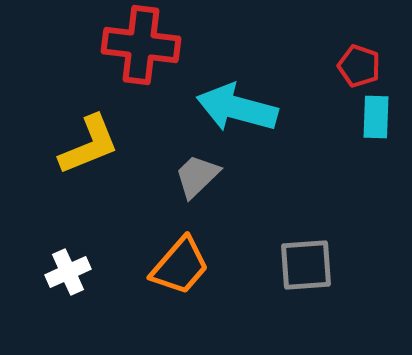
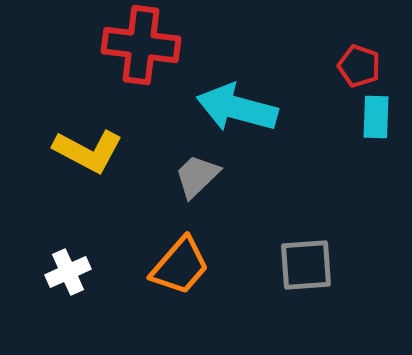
yellow L-shape: moved 1 px left, 6 px down; rotated 50 degrees clockwise
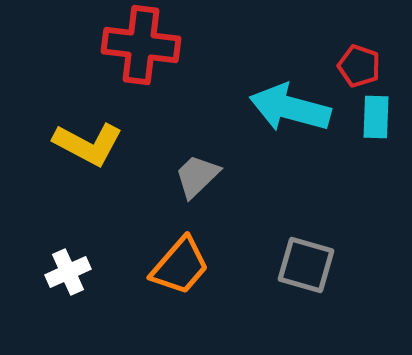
cyan arrow: moved 53 px right
yellow L-shape: moved 7 px up
gray square: rotated 20 degrees clockwise
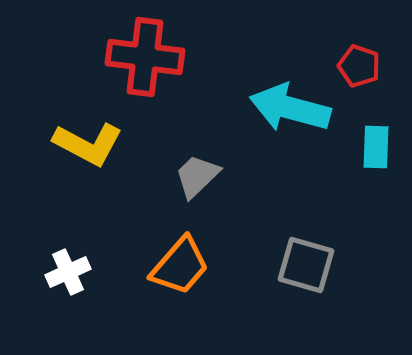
red cross: moved 4 px right, 12 px down
cyan rectangle: moved 30 px down
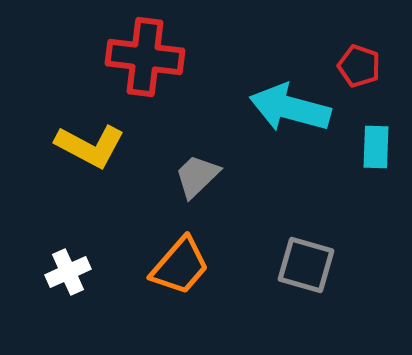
yellow L-shape: moved 2 px right, 2 px down
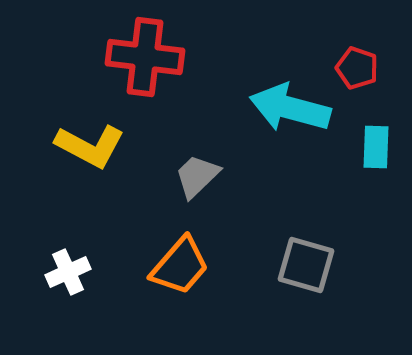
red pentagon: moved 2 px left, 2 px down
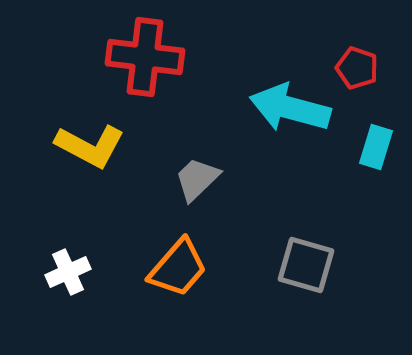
cyan rectangle: rotated 15 degrees clockwise
gray trapezoid: moved 3 px down
orange trapezoid: moved 2 px left, 2 px down
